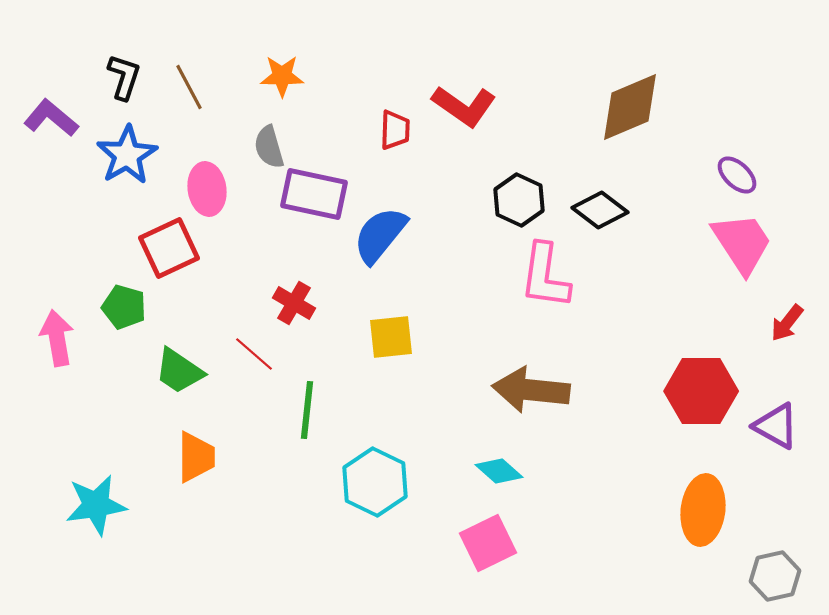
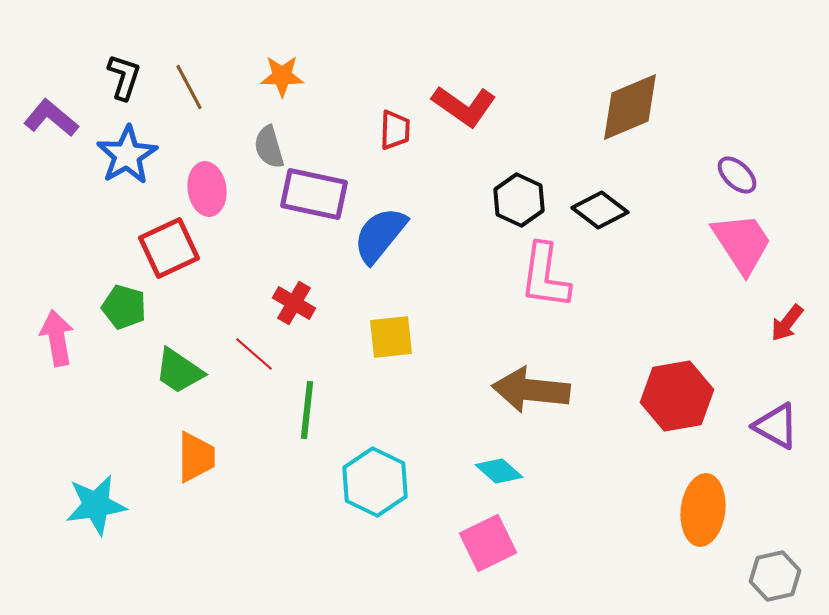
red hexagon: moved 24 px left, 5 px down; rotated 10 degrees counterclockwise
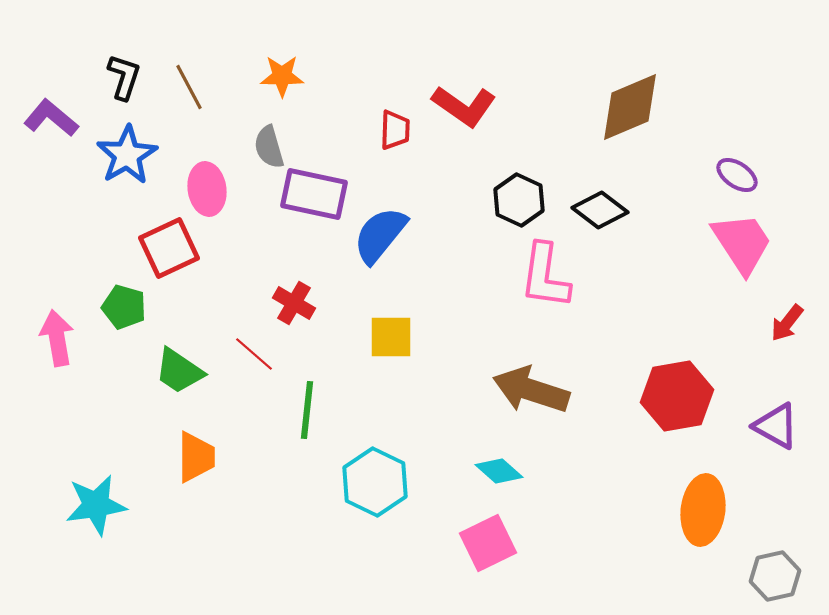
purple ellipse: rotated 9 degrees counterclockwise
yellow square: rotated 6 degrees clockwise
brown arrow: rotated 12 degrees clockwise
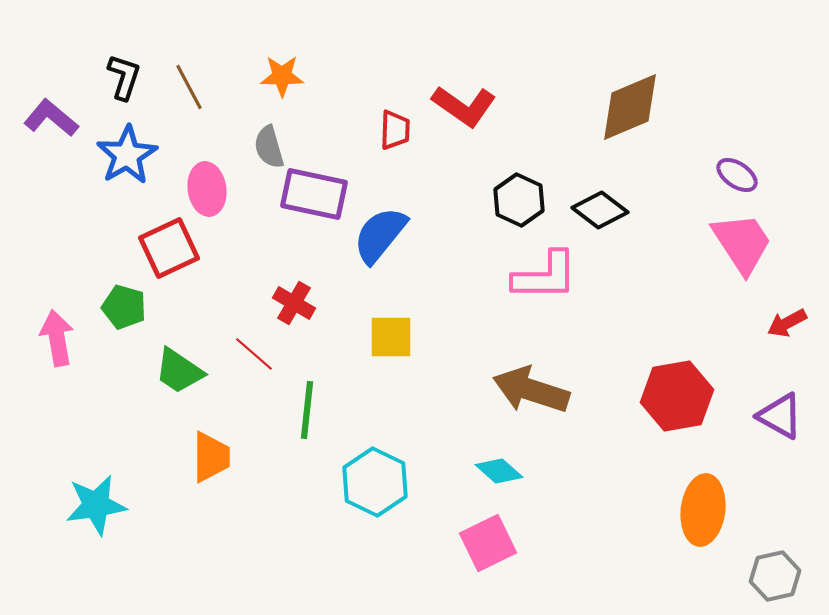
pink L-shape: rotated 98 degrees counterclockwise
red arrow: rotated 24 degrees clockwise
purple triangle: moved 4 px right, 10 px up
orange trapezoid: moved 15 px right
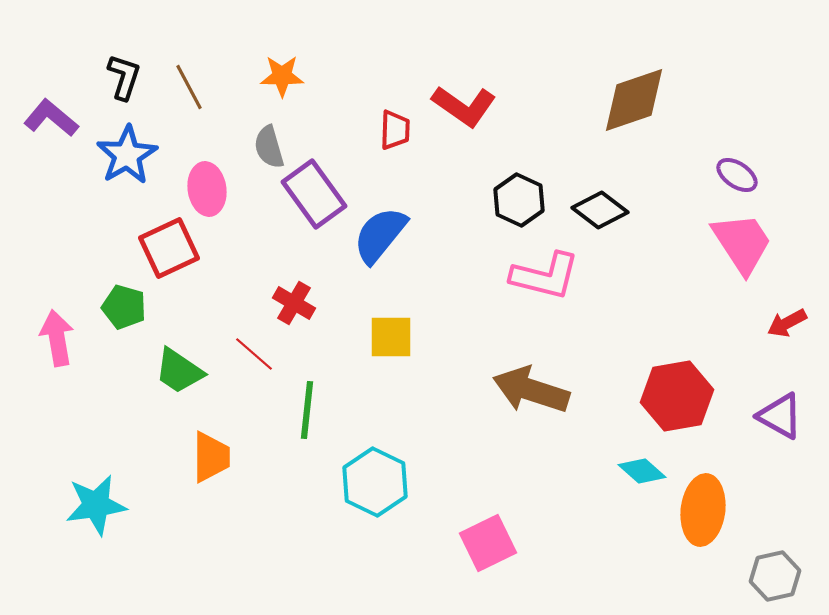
brown diamond: moved 4 px right, 7 px up; rotated 4 degrees clockwise
purple rectangle: rotated 42 degrees clockwise
pink L-shape: rotated 14 degrees clockwise
cyan diamond: moved 143 px right
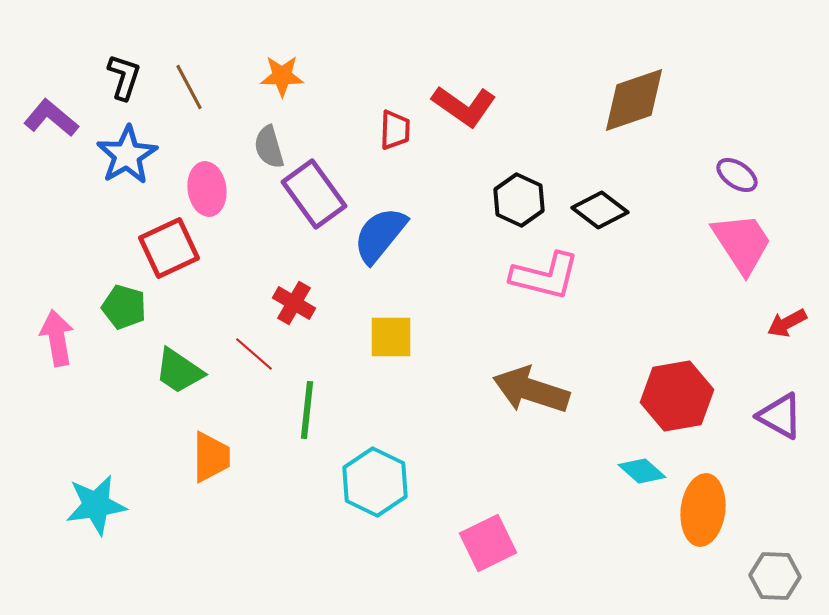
gray hexagon: rotated 15 degrees clockwise
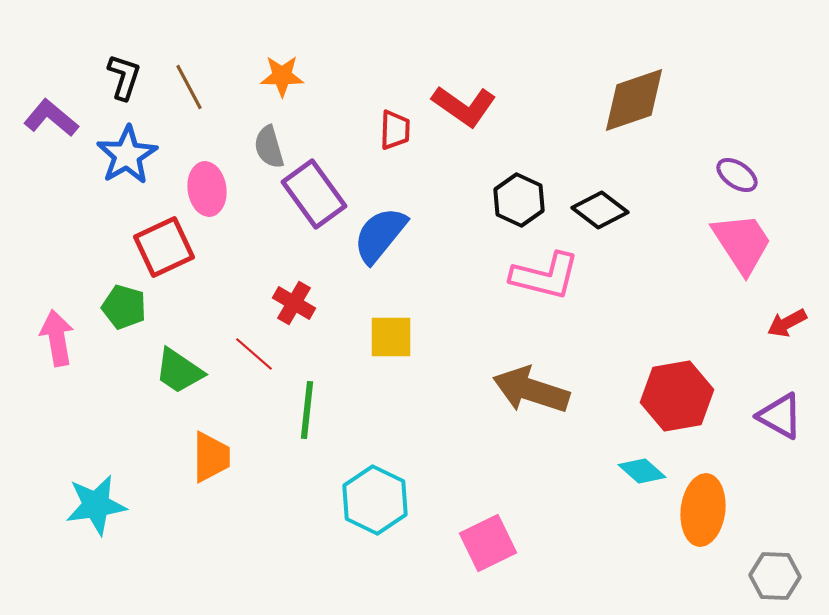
red square: moved 5 px left, 1 px up
cyan hexagon: moved 18 px down
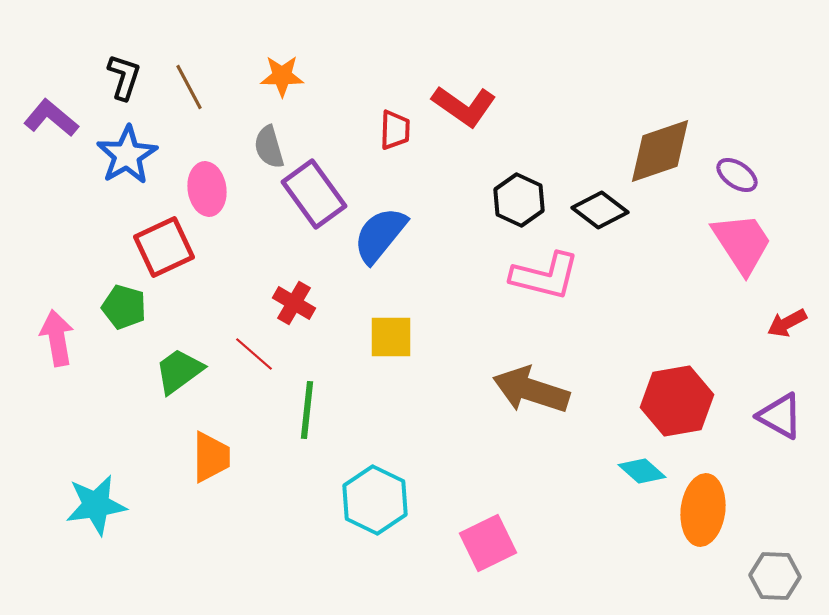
brown diamond: moved 26 px right, 51 px down
green trapezoid: rotated 110 degrees clockwise
red hexagon: moved 5 px down
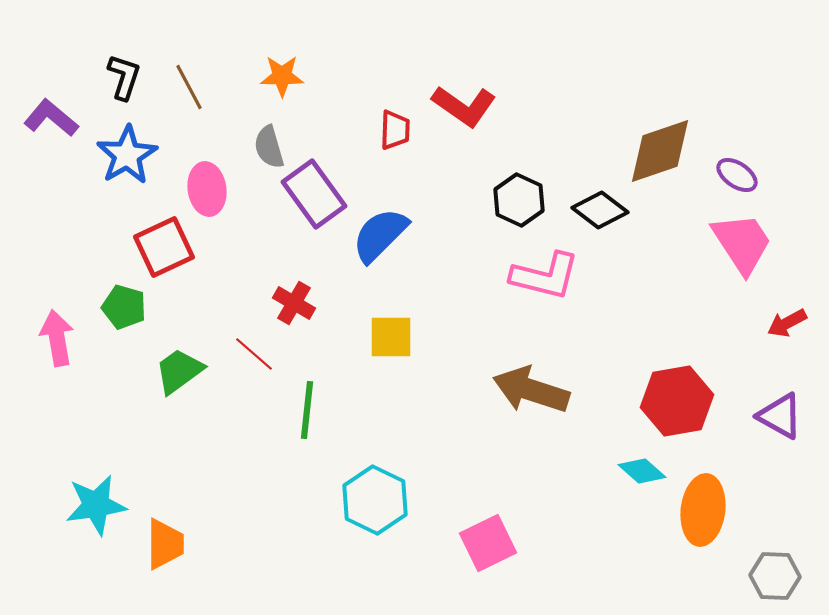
blue semicircle: rotated 6 degrees clockwise
orange trapezoid: moved 46 px left, 87 px down
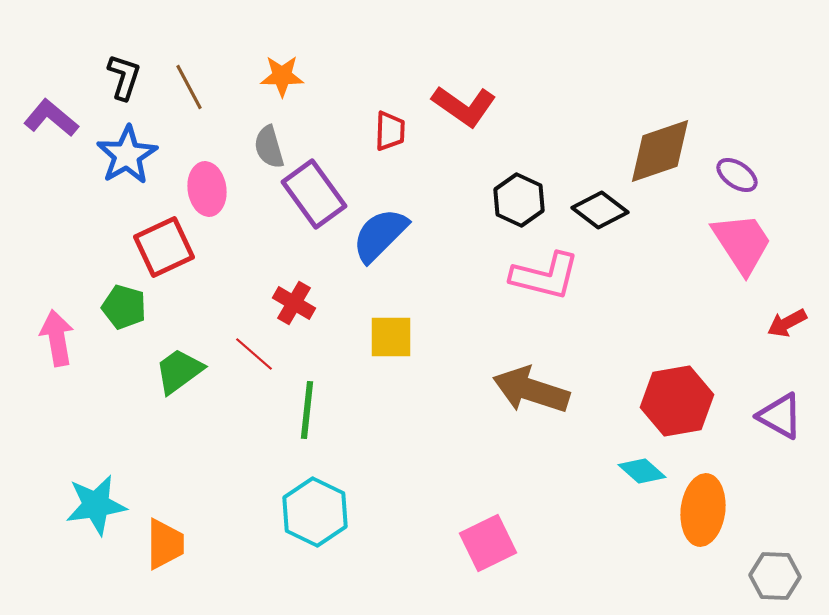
red trapezoid: moved 5 px left, 1 px down
cyan hexagon: moved 60 px left, 12 px down
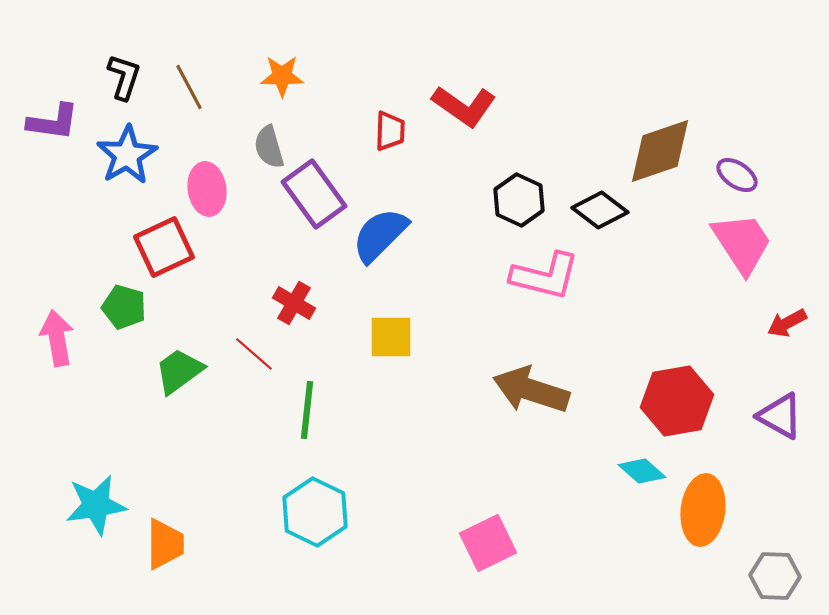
purple L-shape: moved 2 px right, 4 px down; rotated 148 degrees clockwise
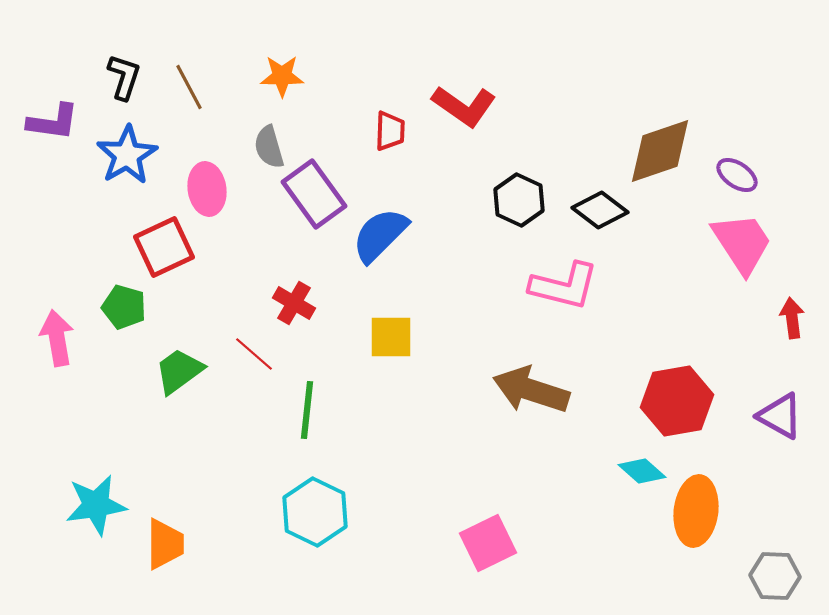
pink L-shape: moved 19 px right, 10 px down
red arrow: moved 5 px right, 5 px up; rotated 111 degrees clockwise
orange ellipse: moved 7 px left, 1 px down
